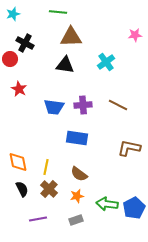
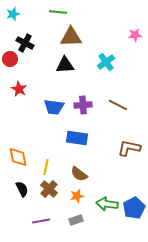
black triangle: rotated 12 degrees counterclockwise
orange diamond: moved 5 px up
purple line: moved 3 px right, 2 px down
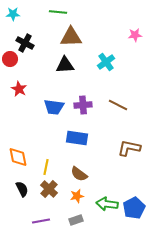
cyan star: rotated 16 degrees clockwise
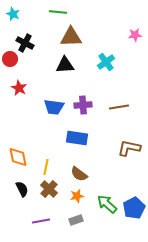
cyan star: rotated 24 degrees clockwise
red star: moved 1 px up
brown line: moved 1 px right, 2 px down; rotated 36 degrees counterclockwise
green arrow: rotated 35 degrees clockwise
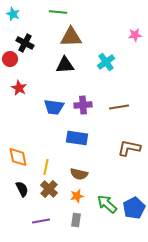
brown semicircle: rotated 24 degrees counterclockwise
gray rectangle: rotated 64 degrees counterclockwise
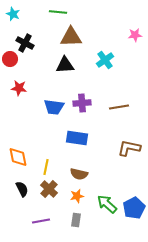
cyan cross: moved 1 px left, 2 px up
red star: rotated 21 degrees counterclockwise
purple cross: moved 1 px left, 2 px up
